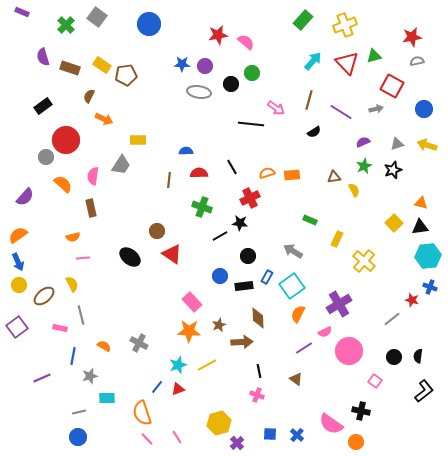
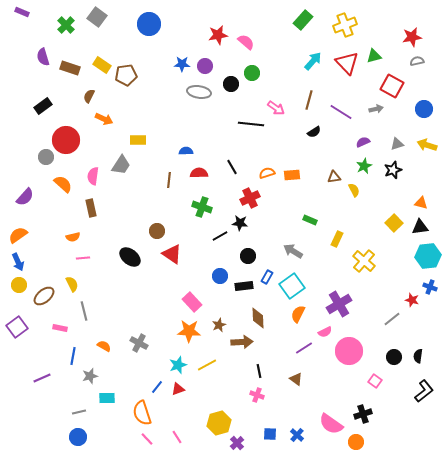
gray line at (81, 315): moved 3 px right, 4 px up
black cross at (361, 411): moved 2 px right, 3 px down; rotated 30 degrees counterclockwise
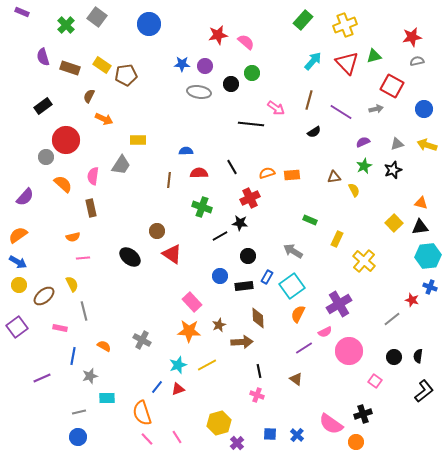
blue arrow at (18, 262): rotated 36 degrees counterclockwise
gray cross at (139, 343): moved 3 px right, 3 px up
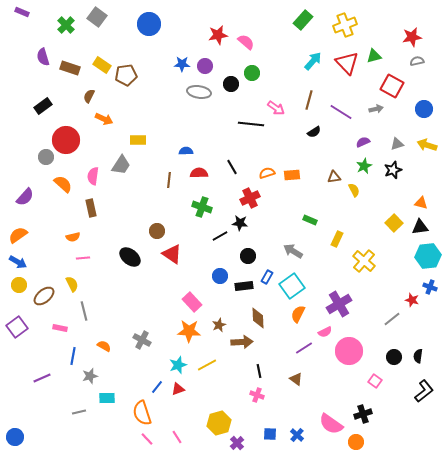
blue circle at (78, 437): moved 63 px left
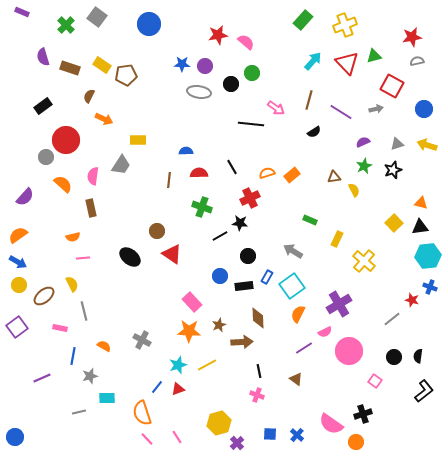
orange rectangle at (292, 175): rotated 35 degrees counterclockwise
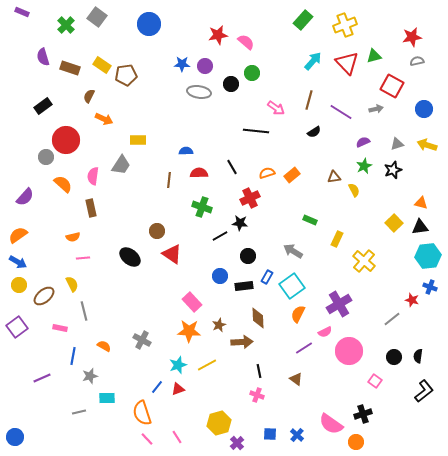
black line at (251, 124): moved 5 px right, 7 px down
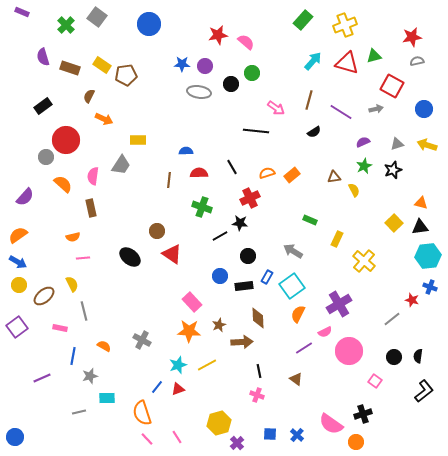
red triangle at (347, 63): rotated 30 degrees counterclockwise
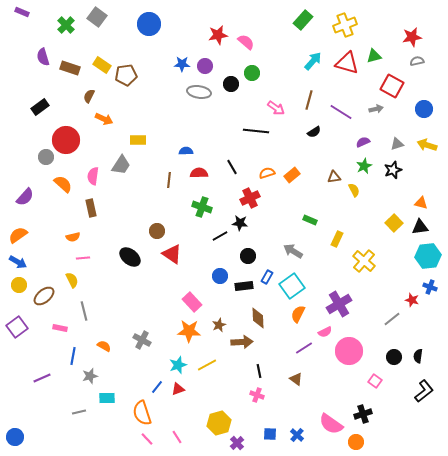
black rectangle at (43, 106): moved 3 px left, 1 px down
yellow semicircle at (72, 284): moved 4 px up
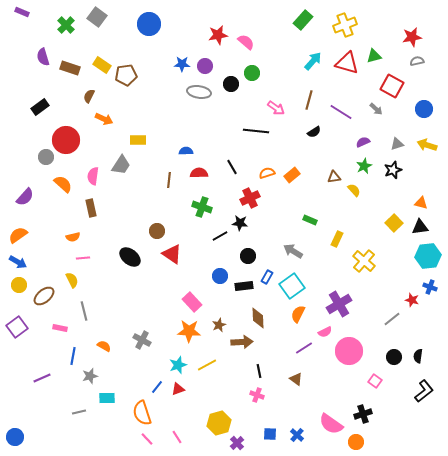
gray arrow at (376, 109): rotated 56 degrees clockwise
yellow semicircle at (354, 190): rotated 16 degrees counterclockwise
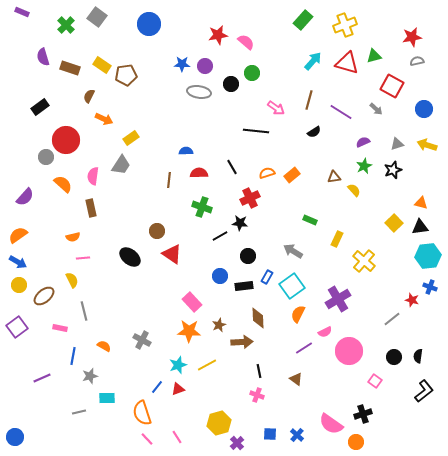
yellow rectangle at (138, 140): moved 7 px left, 2 px up; rotated 35 degrees counterclockwise
purple cross at (339, 304): moved 1 px left, 5 px up
